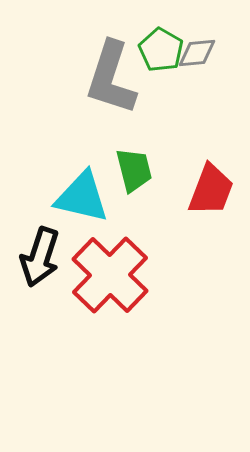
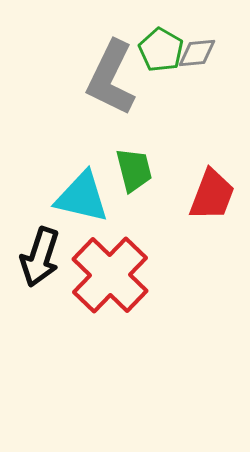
gray L-shape: rotated 8 degrees clockwise
red trapezoid: moved 1 px right, 5 px down
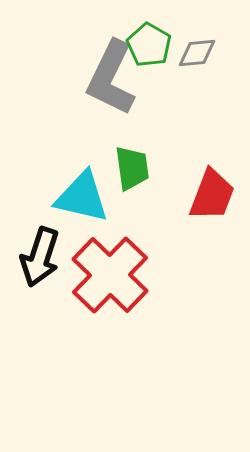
green pentagon: moved 12 px left, 5 px up
green trapezoid: moved 2 px left, 2 px up; rotated 6 degrees clockwise
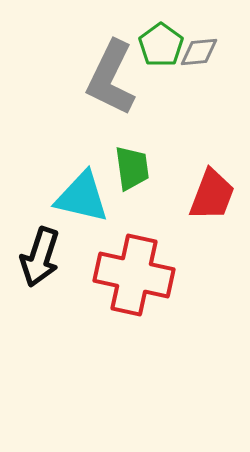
green pentagon: moved 12 px right; rotated 6 degrees clockwise
gray diamond: moved 2 px right, 1 px up
red cross: moved 24 px right; rotated 32 degrees counterclockwise
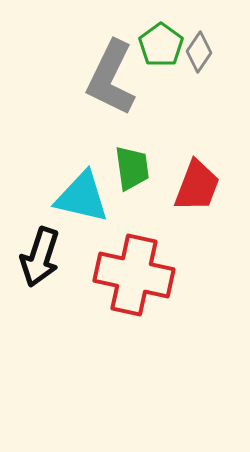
gray diamond: rotated 51 degrees counterclockwise
red trapezoid: moved 15 px left, 9 px up
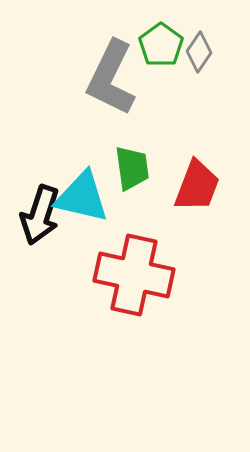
black arrow: moved 42 px up
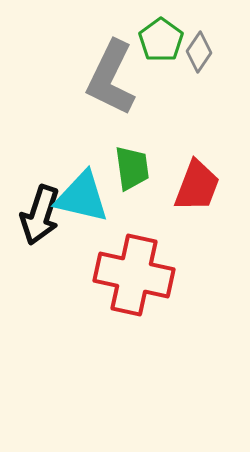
green pentagon: moved 5 px up
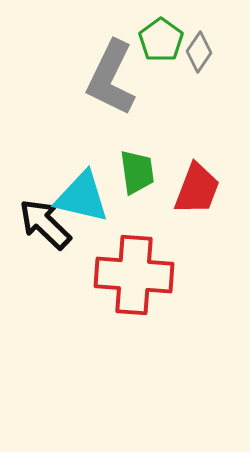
green trapezoid: moved 5 px right, 4 px down
red trapezoid: moved 3 px down
black arrow: moved 5 px right, 9 px down; rotated 116 degrees clockwise
red cross: rotated 8 degrees counterclockwise
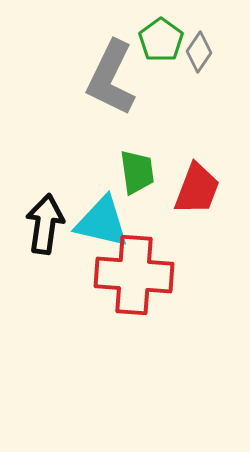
cyan triangle: moved 20 px right, 25 px down
black arrow: rotated 54 degrees clockwise
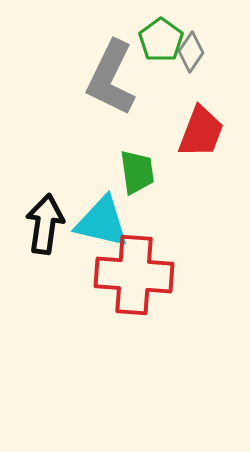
gray diamond: moved 8 px left
red trapezoid: moved 4 px right, 57 px up
